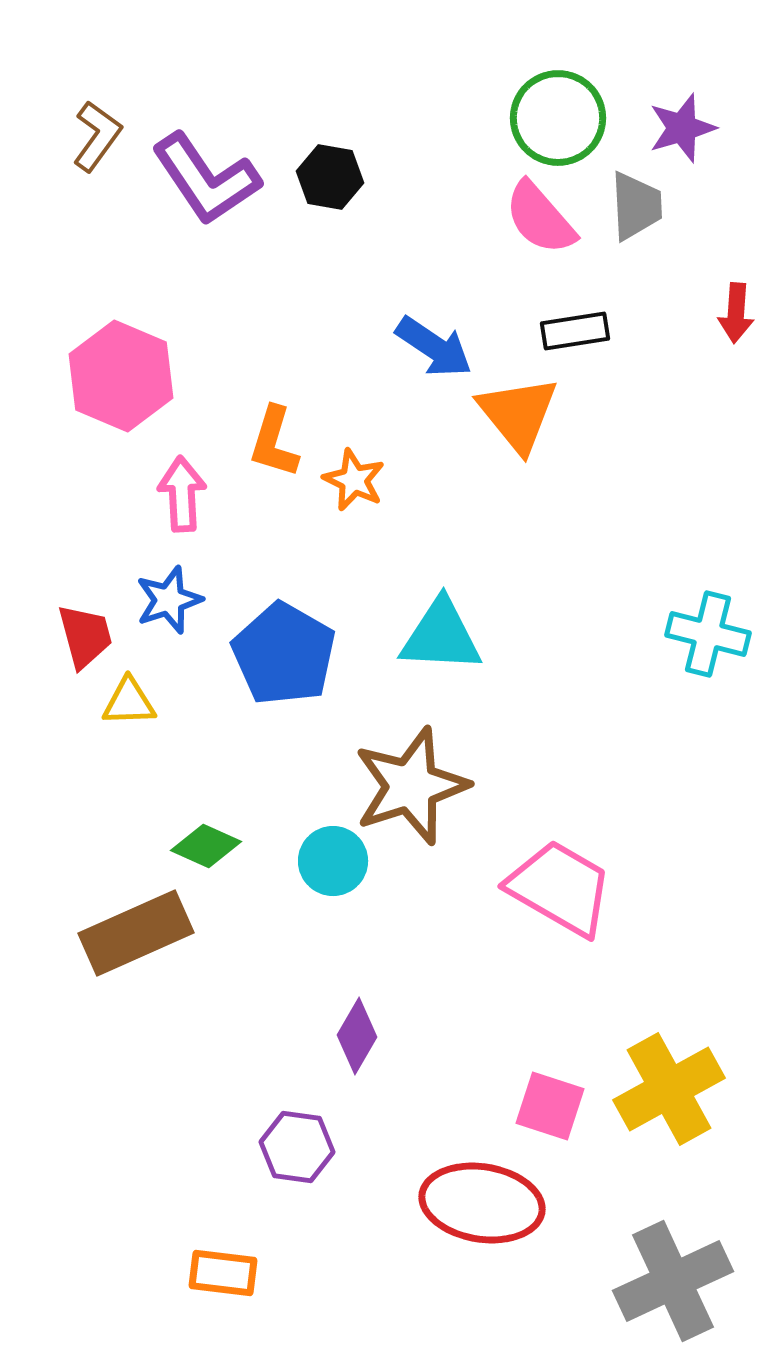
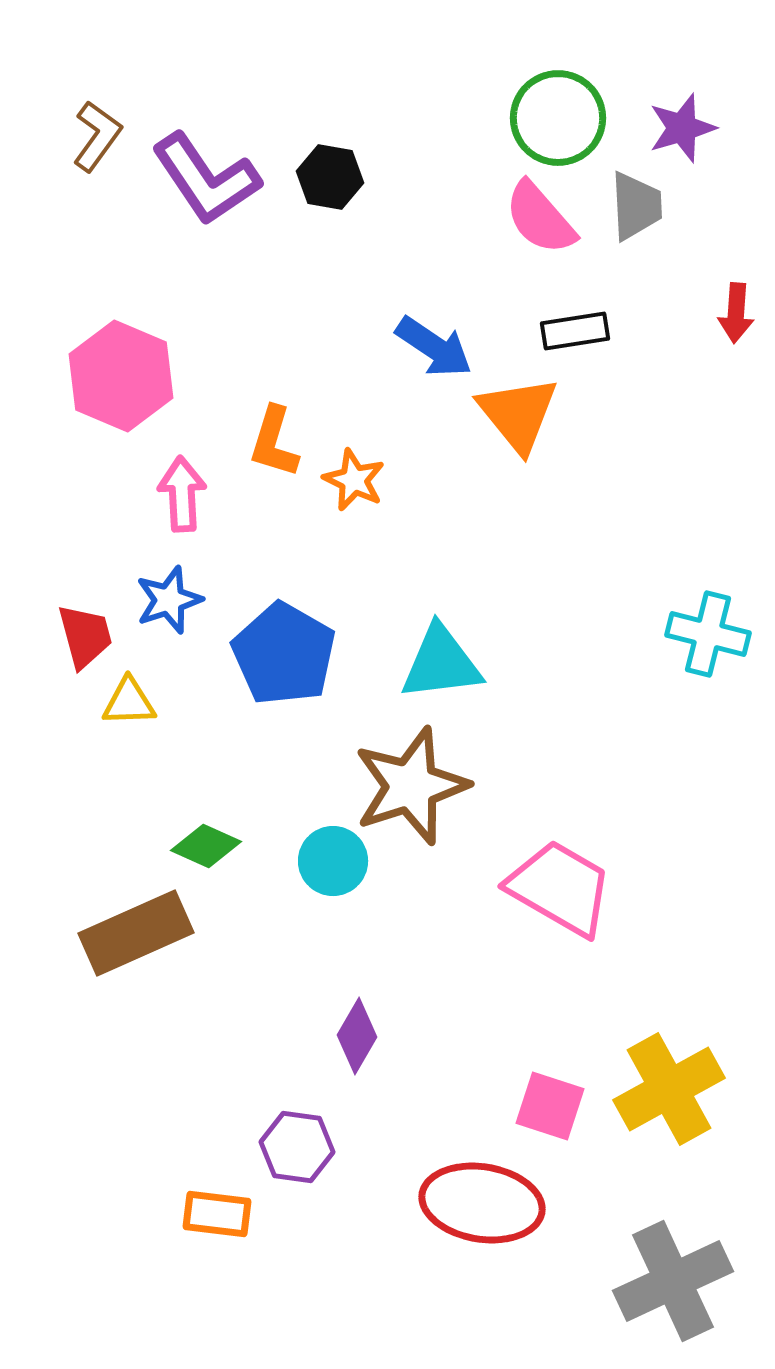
cyan triangle: moved 27 px down; rotated 10 degrees counterclockwise
orange rectangle: moved 6 px left, 59 px up
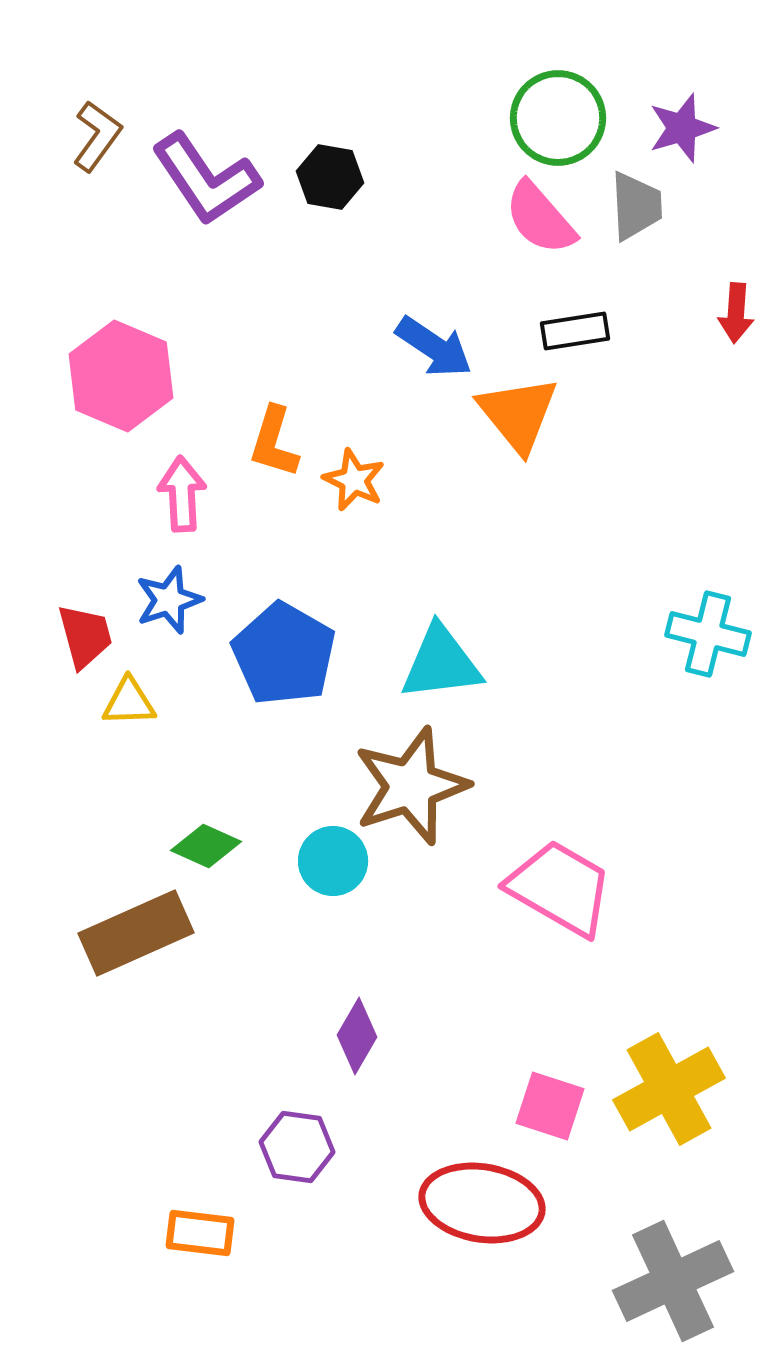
orange rectangle: moved 17 px left, 19 px down
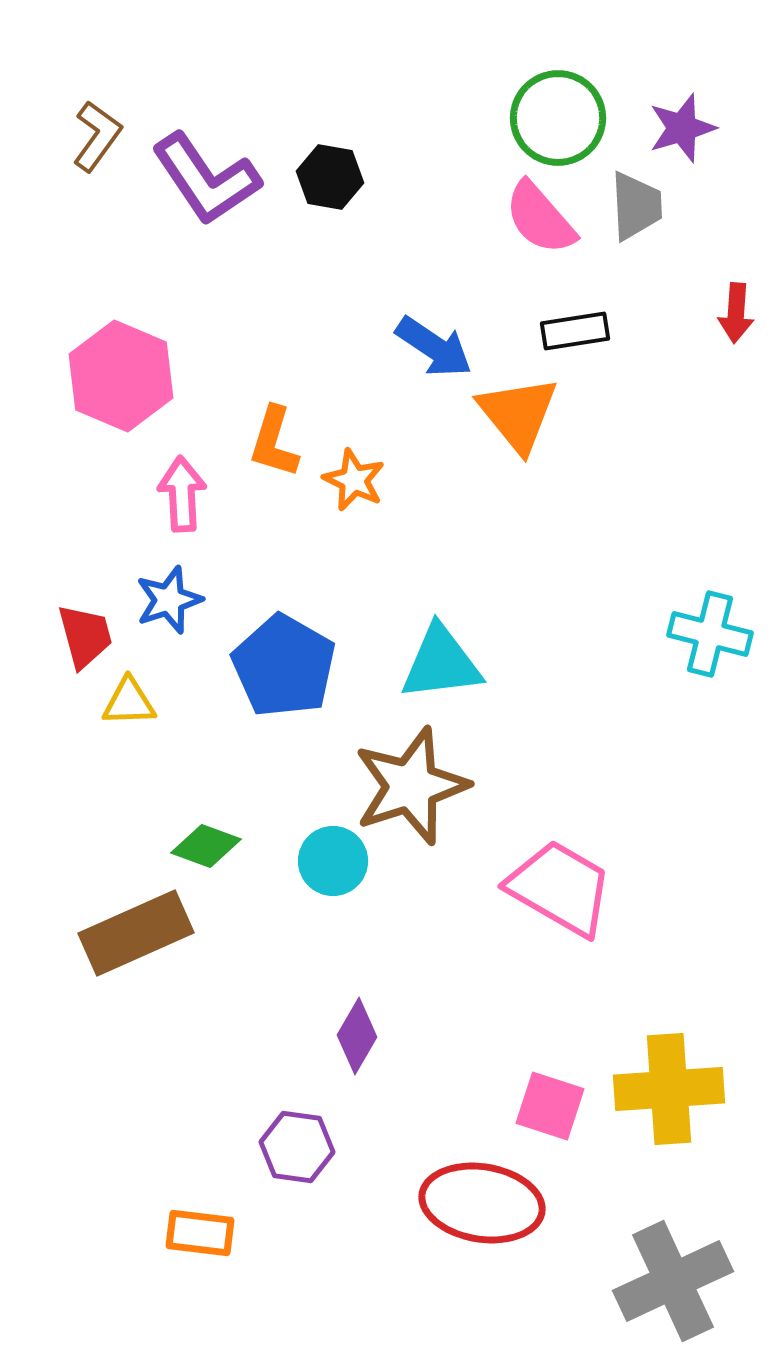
cyan cross: moved 2 px right
blue pentagon: moved 12 px down
green diamond: rotated 4 degrees counterclockwise
yellow cross: rotated 25 degrees clockwise
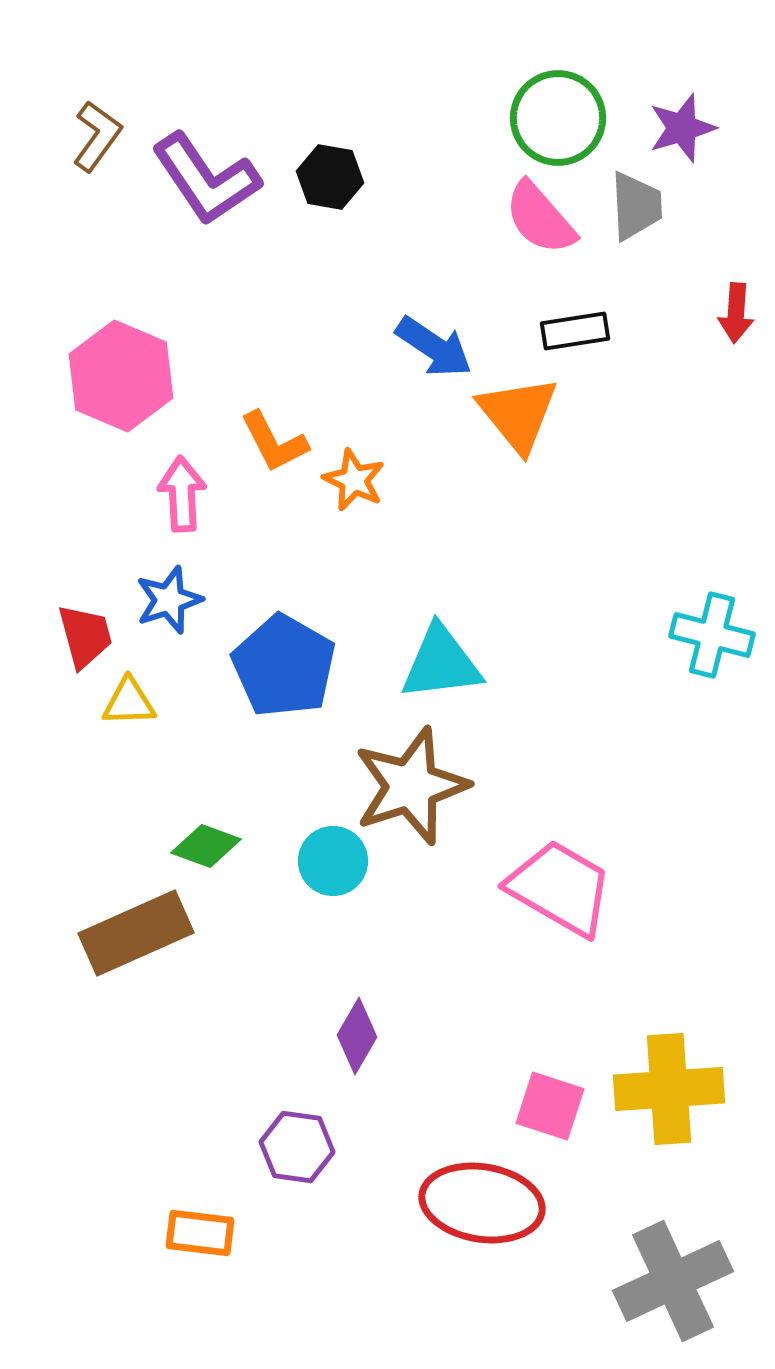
orange L-shape: rotated 44 degrees counterclockwise
cyan cross: moved 2 px right, 1 px down
